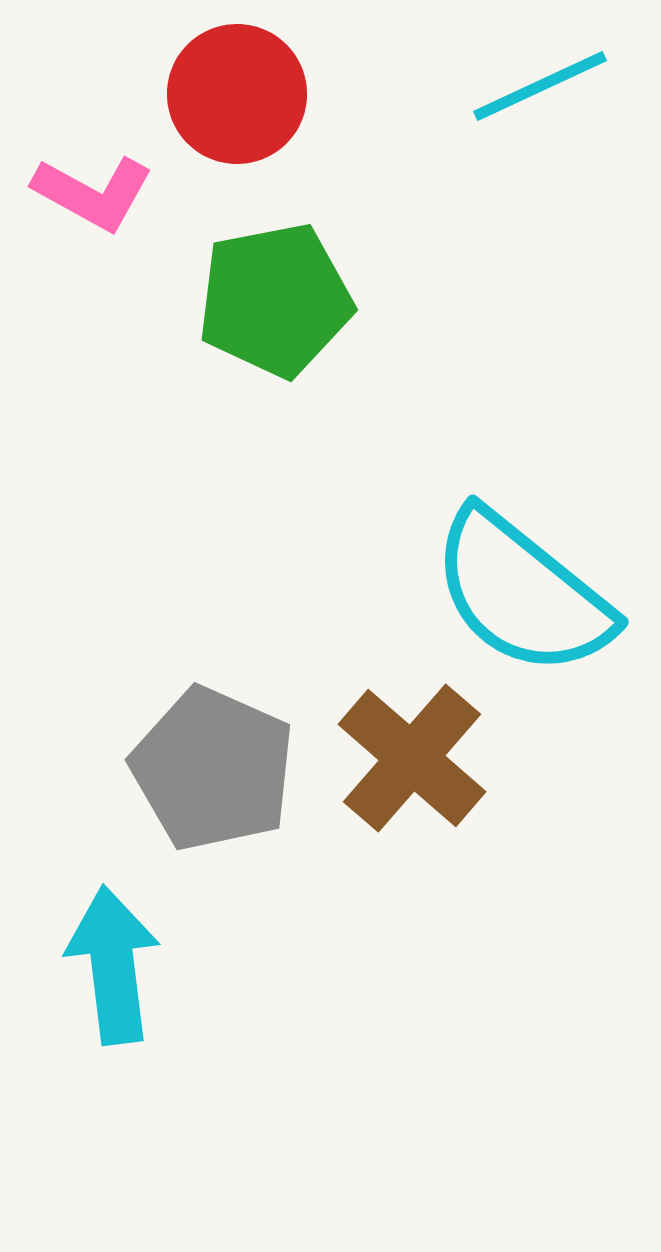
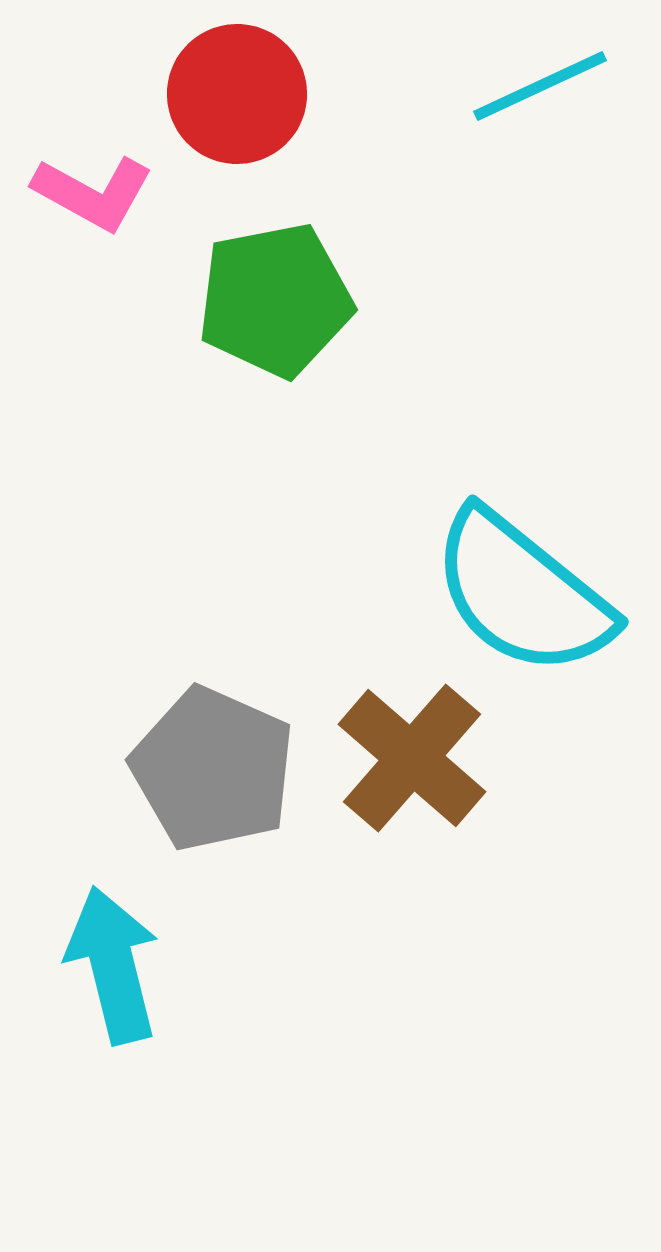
cyan arrow: rotated 7 degrees counterclockwise
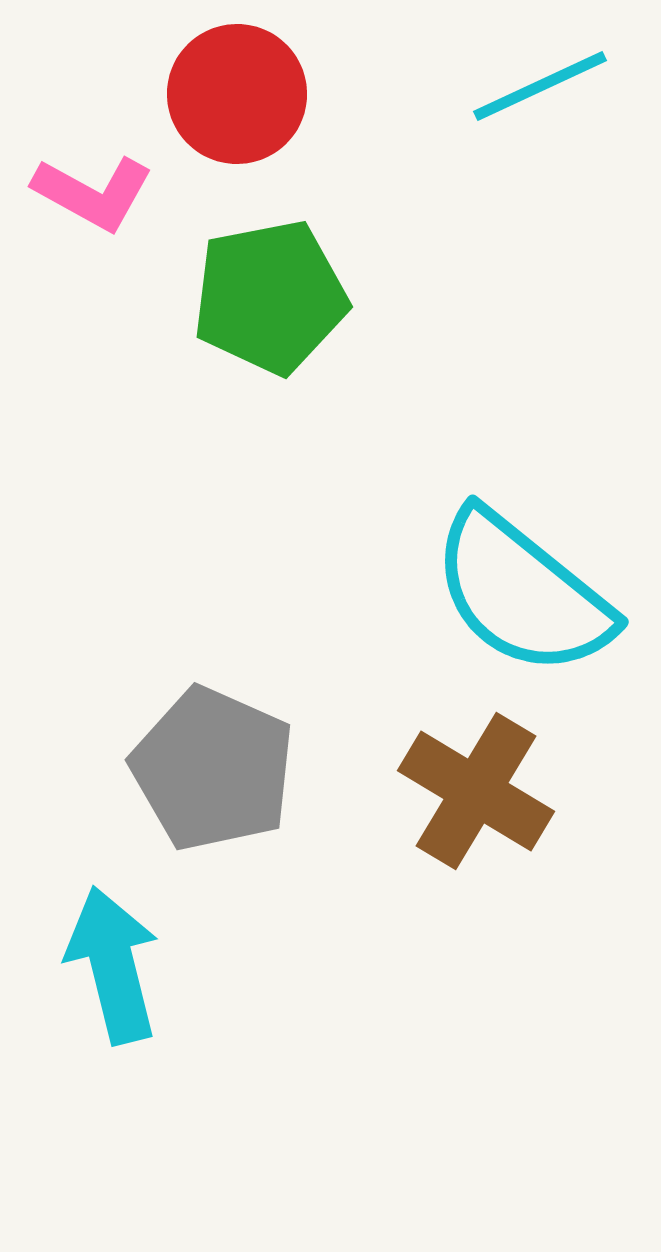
green pentagon: moved 5 px left, 3 px up
brown cross: moved 64 px right, 33 px down; rotated 10 degrees counterclockwise
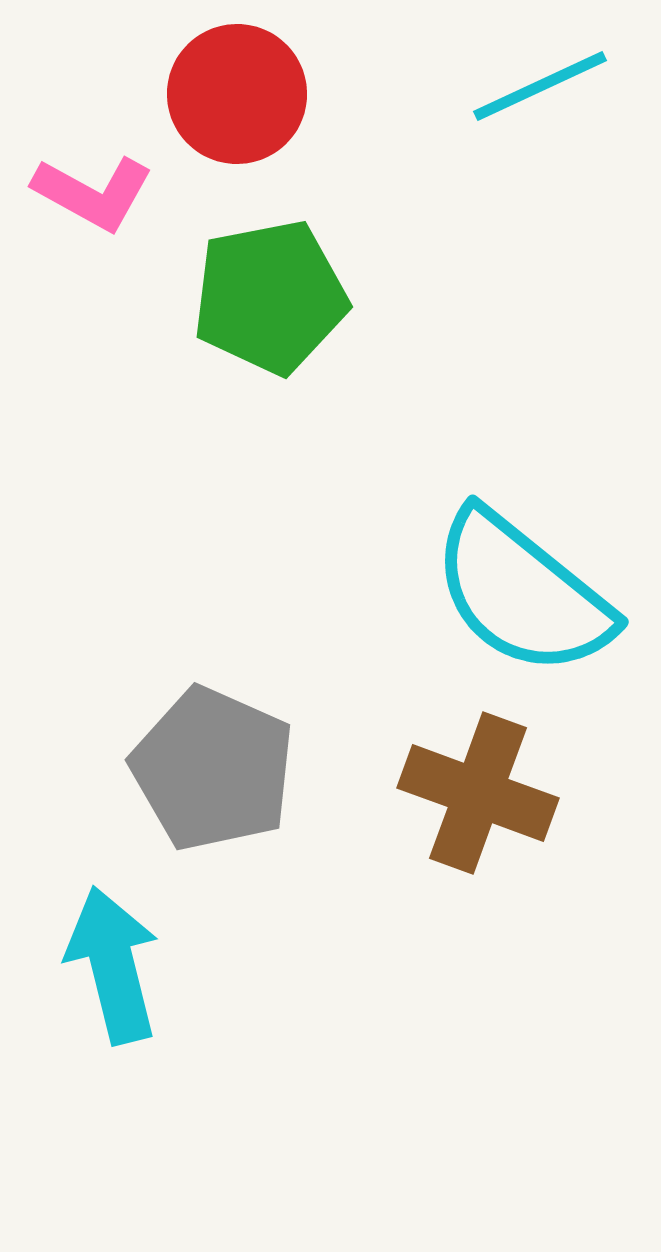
brown cross: moved 2 px right, 2 px down; rotated 11 degrees counterclockwise
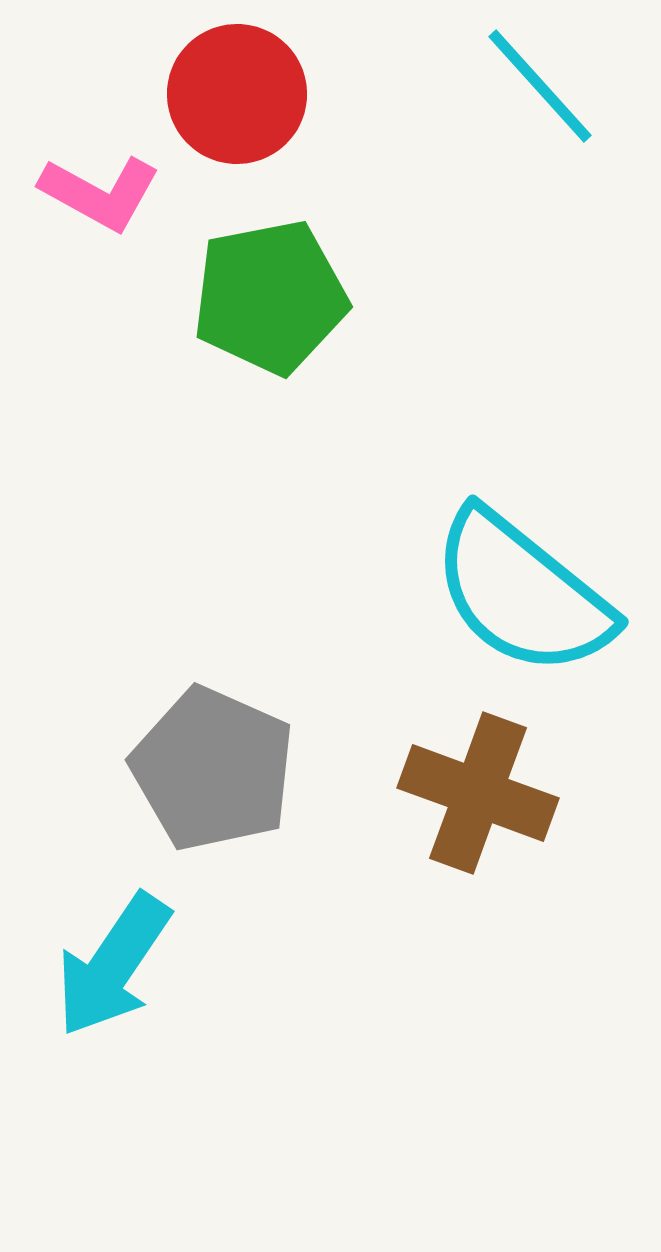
cyan line: rotated 73 degrees clockwise
pink L-shape: moved 7 px right
cyan arrow: rotated 132 degrees counterclockwise
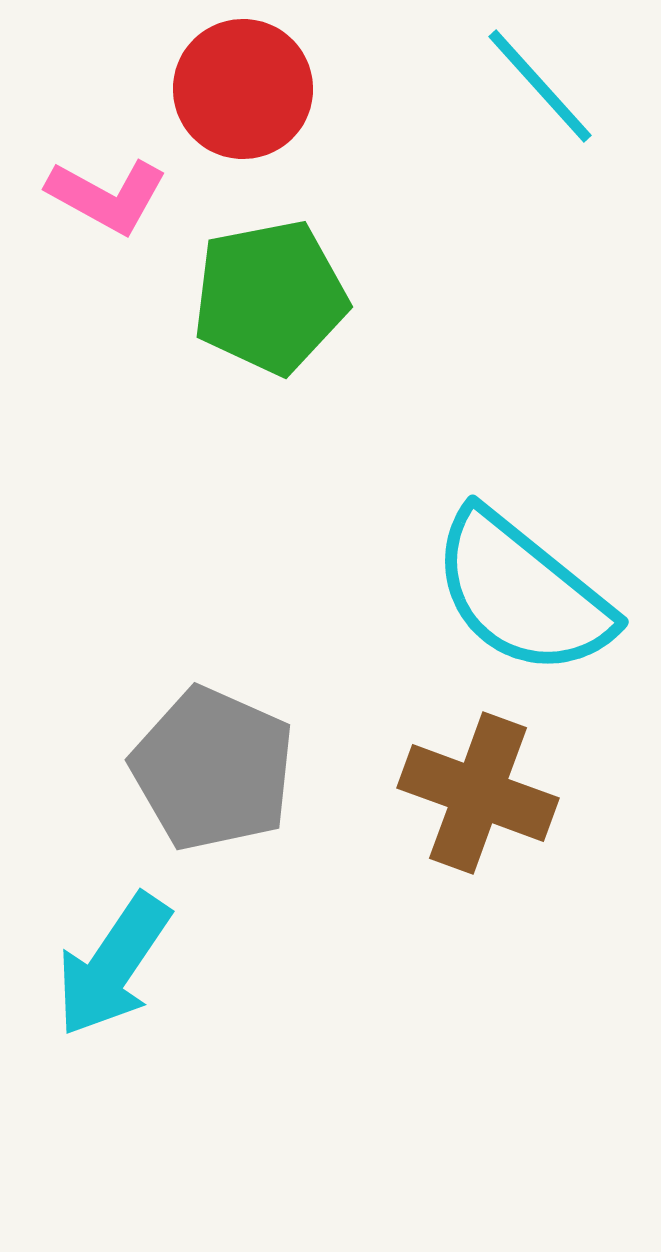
red circle: moved 6 px right, 5 px up
pink L-shape: moved 7 px right, 3 px down
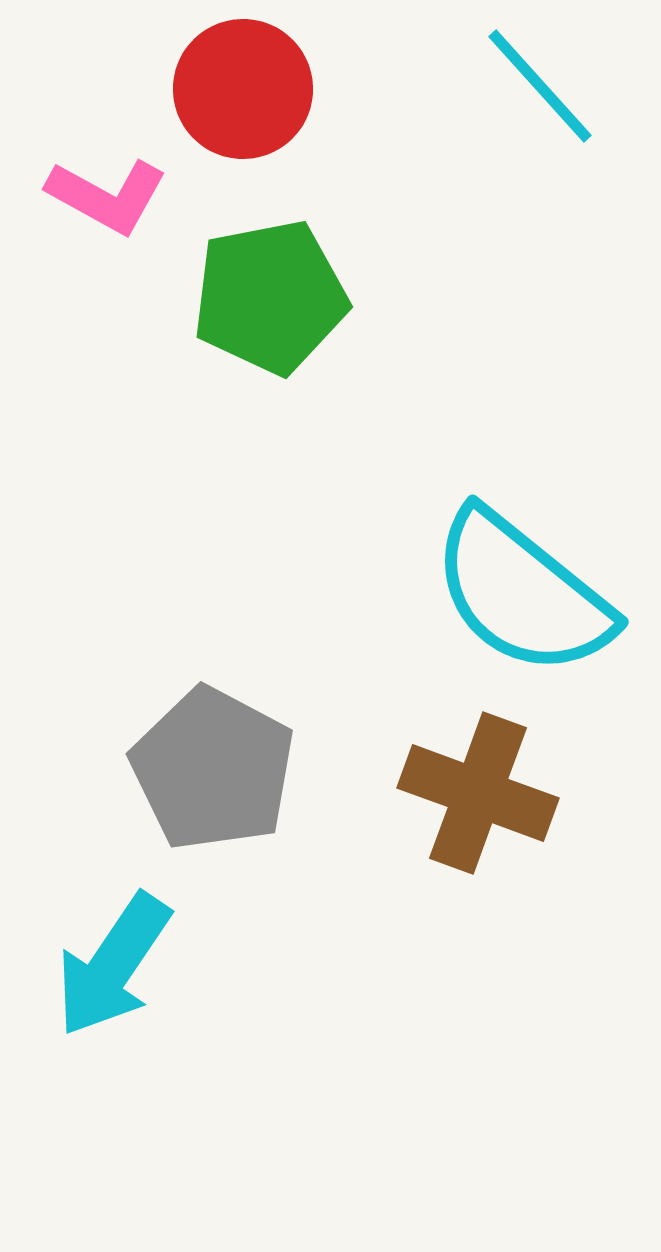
gray pentagon: rotated 4 degrees clockwise
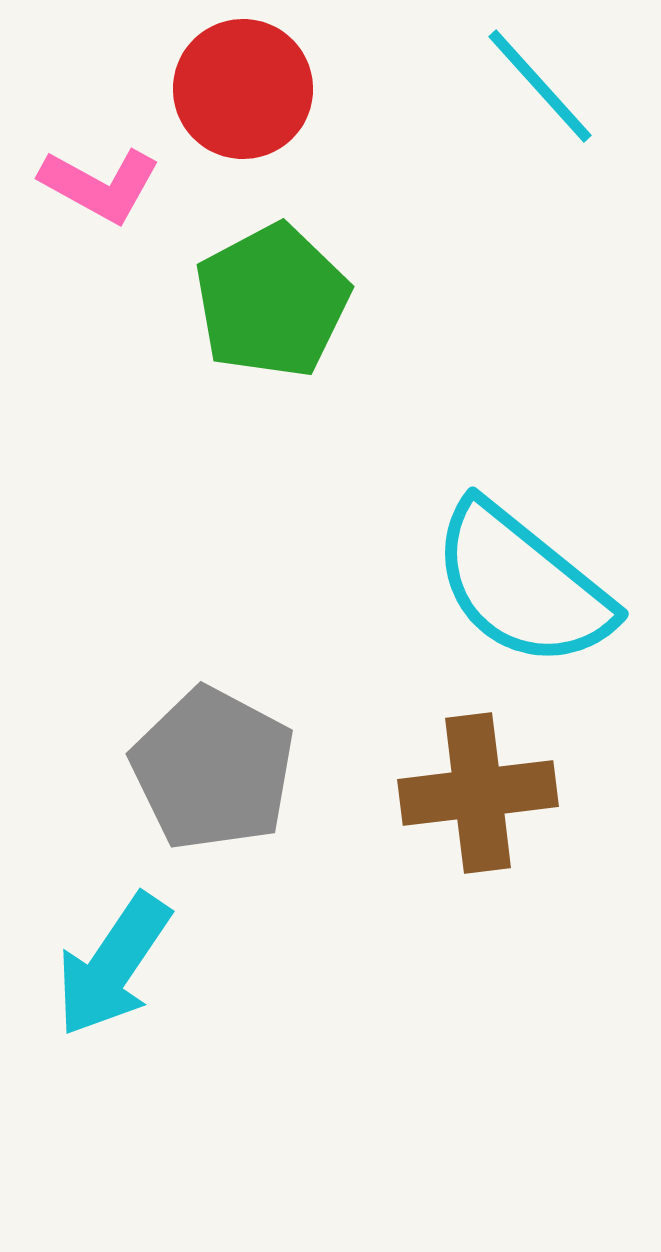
pink L-shape: moved 7 px left, 11 px up
green pentagon: moved 2 px right, 4 px down; rotated 17 degrees counterclockwise
cyan semicircle: moved 8 px up
brown cross: rotated 27 degrees counterclockwise
